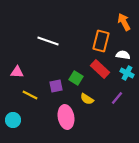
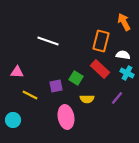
yellow semicircle: rotated 32 degrees counterclockwise
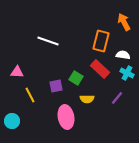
yellow line: rotated 35 degrees clockwise
cyan circle: moved 1 px left, 1 px down
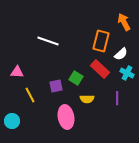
white semicircle: moved 2 px left, 1 px up; rotated 128 degrees clockwise
purple line: rotated 40 degrees counterclockwise
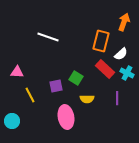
orange arrow: rotated 48 degrees clockwise
white line: moved 4 px up
red rectangle: moved 5 px right
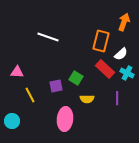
pink ellipse: moved 1 px left, 2 px down; rotated 15 degrees clockwise
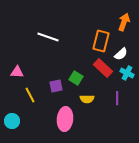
red rectangle: moved 2 px left, 1 px up
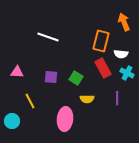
orange arrow: rotated 42 degrees counterclockwise
white semicircle: rotated 48 degrees clockwise
red rectangle: rotated 18 degrees clockwise
purple square: moved 5 px left, 9 px up; rotated 16 degrees clockwise
yellow line: moved 6 px down
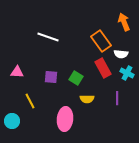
orange rectangle: rotated 50 degrees counterclockwise
